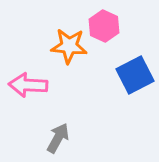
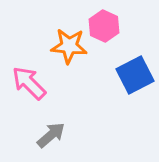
pink arrow: moved 1 px right, 2 px up; rotated 42 degrees clockwise
gray arrow: moved 7 px left, 3 px up; rotated 20 degrees clockwise
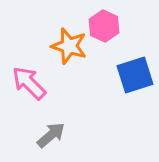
orange star: rotated 12 degrees clockwise
blue square: rotated 9 degrees clockwise
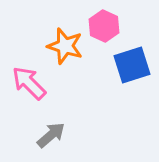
orange star: moved 4 px left
blue square: moved 3 px left, 10 px up
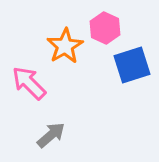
pink hexagon: moved 1 px right, 2 px down
orange star: rotated 24 degrees clockwise
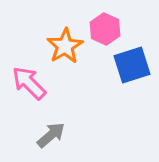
pink hexagon: moved 1 px down
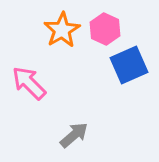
orange star: moved 3 px left, 16 px up
blue square: moved 3 px left; rotated 6 degrees counterclockwise
gray arrow: moved 23 px right
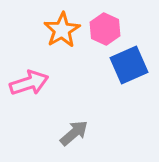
pink arrow: rotated 117 degrees clockwise
gray arrow: moved 2 px up
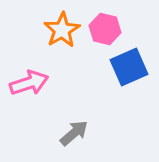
pink hexagon: rotated 12 degrees counterclockwise
blue square: moved 2 px down
